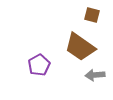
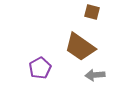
brown square: moved 3 px up
purple pentagon: moved 1 px right, 3 px down
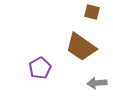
brown trapezoid: moved 1 px right
gray arrow: moved 2 px right, 8 px down
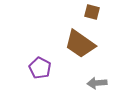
brown trapezoid: moved 1 px left, 3 px up
purple pentagon: rotated 15 degrees counterclockwise
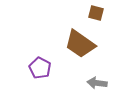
brown square: moved 4 px right, 1 px down
gray arrow: rotated 12 degrees clockwise
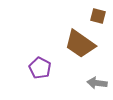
brown square: moved 2 px right, 3 px down
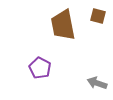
brown trapezoid: moved 17 px left, 19 px up; rotated 44 degrees clockwise
gray arrow: rotated 12 degrees clockwise
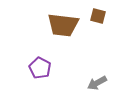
brown trapezoid: rotated 72 degrees counterclockwise
gray arrow: rotated 48 degrees counterclockwise
